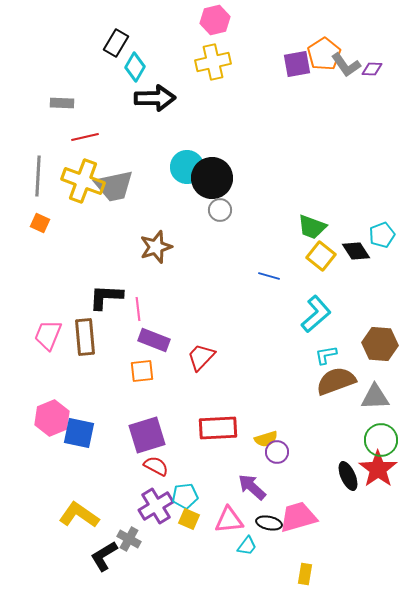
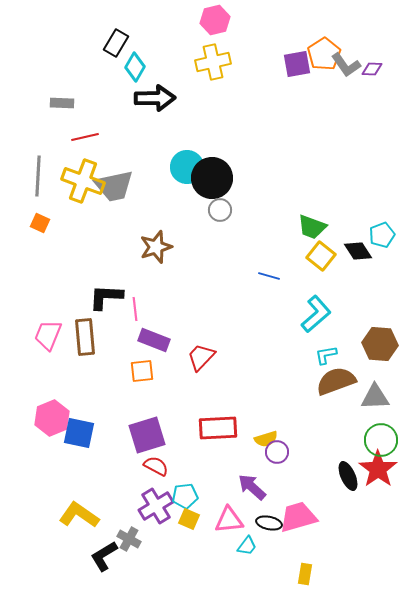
black diamond at (356, 251): moved 2 px right
pink line at (138, 309): moved 3 px left
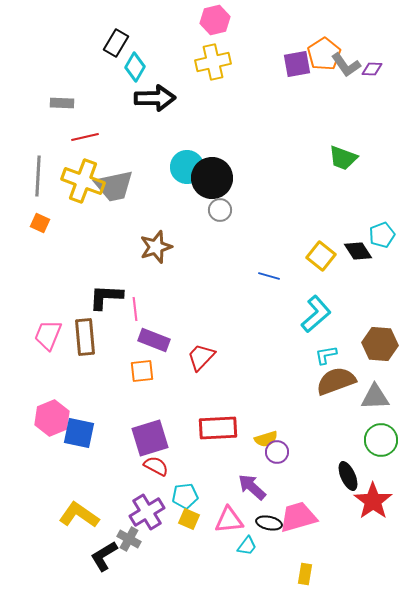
green trapezoid at (312, 227): moved 31 px right, 69 px up
purple square at (147, 435): moved 3 px right, 3 px down
red star at (378, 469): moved 5 px left, 32 px down
purple cross at (156, 506): moved 9 px left, 6 px down
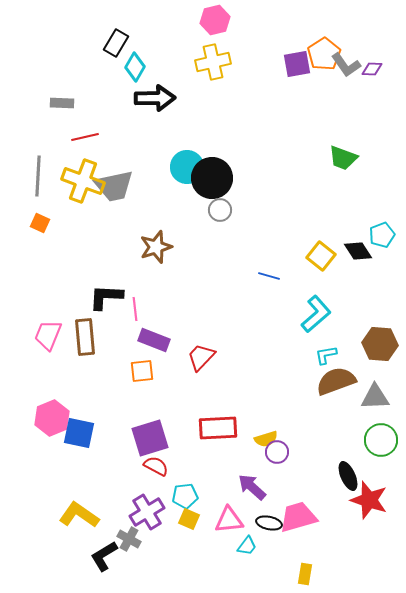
red star at (373, 501): moved 4 px left, 1 px up; rotated 18 degrees counterclockwise
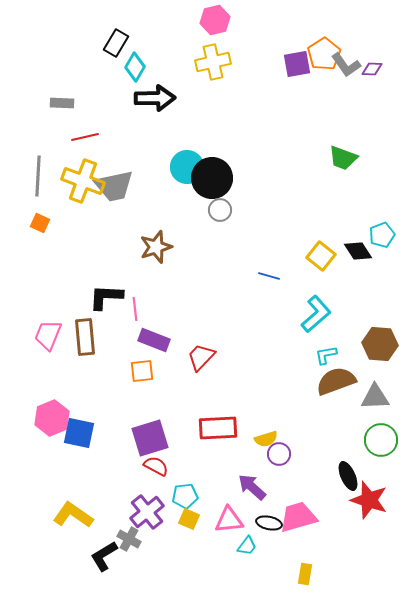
purple circle at (277, 452): moved 2 px right, 2 px down
purple cross at (147, 512): rotated 8 degrees counterclockwise
yellow L-shape at (79, 515): moved 6 px left
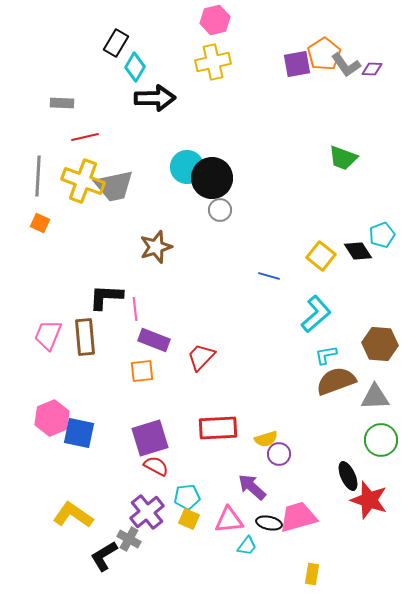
cyan pentagon at (185, 496): moved 2 px right, 1 px down
yellow rectangle at (305, 574): moved 7 px right
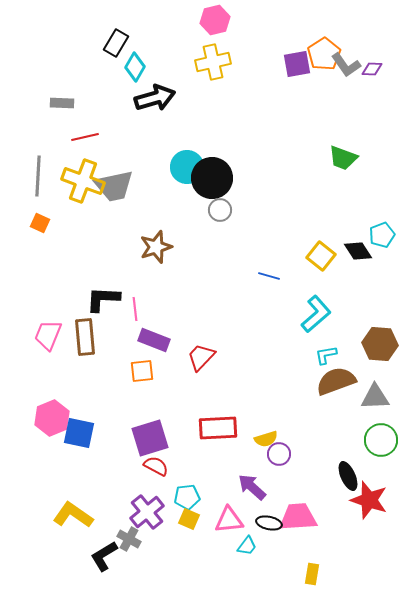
black arrow at (155, 98): rotated 15 degrees counterclockwise
black L-shape at (106, 297): moved 3 px left, 2 px down
pink trapezoid at (298, 517): rotated 12 degrees clockwise
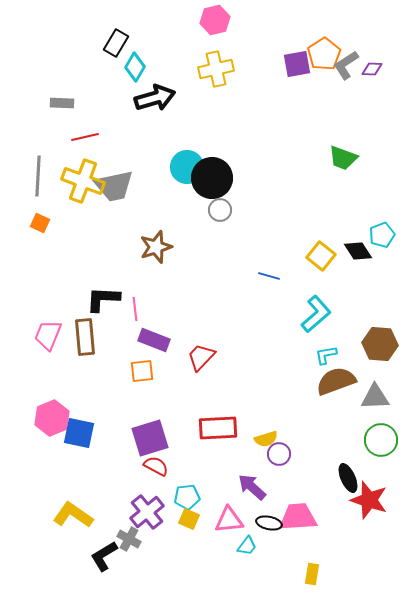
yellow cross at (213, 62): moved 3 px right, 7 px down
gray L-shape at (346, 65): rotated 92 degrees clockwise
black ellipse at (348, 476): moved 2 px down
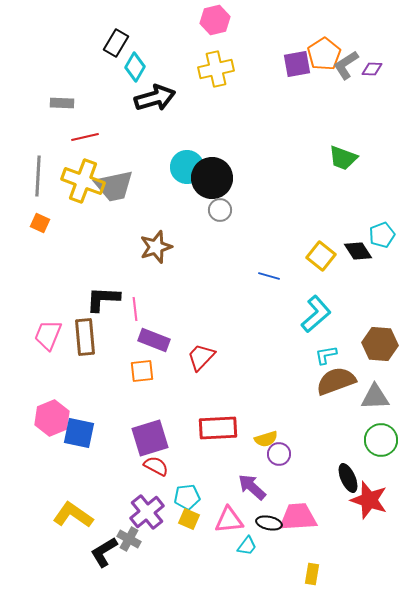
black L-shape at (104, 556): moved 4 px up
